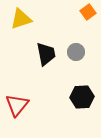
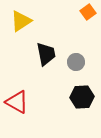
yellow triangle: moved 2 px down; rotated 15 degrees counterclockwise
gray circle: moved 10 px down
red triangle: moved 3 px up; rotated 40 degrees counterclockwise
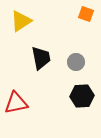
orange square: moved 2 px left, 2 px down; rotated 35 degrees counterclockwise
black trapezoid: moved 5 px left, 4 px down
black hexagon: moved 1 px up
red triangle: moved 1 px left, 1 px down; rotated 40 degrees counterclockwise
